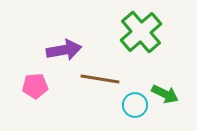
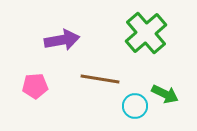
green cross: moved 5 px right, 1 px down
purple arrow: moved 2 px left, 10 px up
cyan circle: moved 1 px down
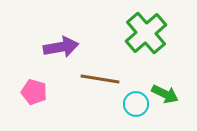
purple arrow: moved 1 px left, 7 px down
pink pentagon: moved 1 px left, 6 px down; rotated 20 degrees clockwise
cyan circle: moved 1 px right, 2 px up
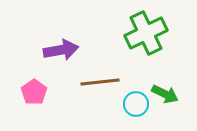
green cross: rotated 15 degrees clockwise
purple arrow: moved 3 px down
brown line: moved 3 px down; rotated 15 degrees counterclockwise
pink pentagon: rotated 20 degrees clockwise
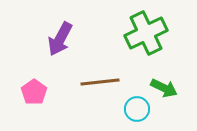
purple arrow: moved 1 px left, 11 px up; rotated 128 degrees clockwise
green arrow: moved 1 px left, 6 px up
cyan circle: moved 1 px right, 5 px down
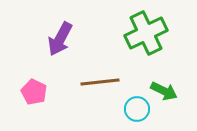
green arrow: moved 3 px down
pink pentagon: rotated 10 degrees counterclockwise
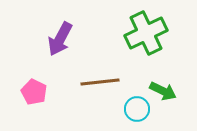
green arrow: moved 1 px left
